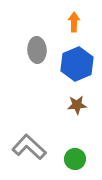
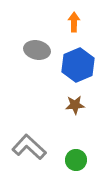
gray ellipse: rotated 75 degrees counterclockwise
blue hexagon: moved 1 px right, 1 px down
brown star: moved 2 px left
green circle: moved 1 px right, 1 px down
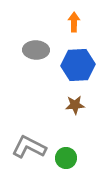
gray ellipse: moved 1 px left; rotated 10 degrees counterclockwise
blue hexagon: rotated 20 degrees clockwise
gray L-shape: rotated 16 degrees counterclockwise
green circle: moved 10 px left, 2 px up
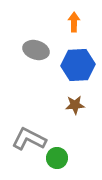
gray ellipse: rotated 15 degrees clockwise
gray L-shape: moved 8 px up
green circle: moved 9 px left
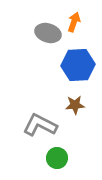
orange arrow: rotated 18 degrees clockwise
gray ellipse: moved 12 px right, 17 px up
gray L-shape: moved 11 px right, 14 px up
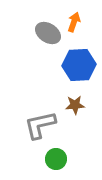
gray ellipse: rotated 15 degrees clockwise
blue hexagon: moved 1 px right
gray L-shape: rotated 40 degrees counterclockwise
green circle: moved 1 px left, 1 px down
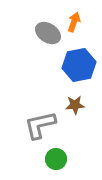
blue hexagon: rotated 8 degrees counterclockwise
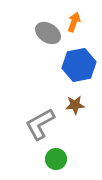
gray L-shape: moved 1 px up; rotated 16 degrees counterclockwise
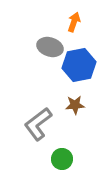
gray ellipse: moved 2 px right, 14 px down; rotated 15 degrees counterclockwise
gray L-shape: moved 2 px left; rotated 8 degrees counterclockwise
green circle: moved 6 px right
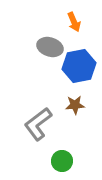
orange arrow: rotated 138 degrees clockwise
blue hexagon: moved 1 px down
green circle: moved 2 px down
